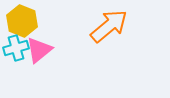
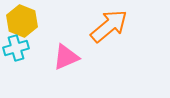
pink triangle: moved 27 px right, 7 px down; rotated 16 degrees clockwise
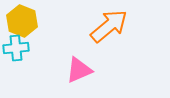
cyan cross: rotated 10 degrees clockwise
pink triangle: moved 13 px right, 13 px down
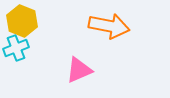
orange arrow: rotated 51 degrees clockwise
cyan cross: rotated 15 degrees counterclockwise
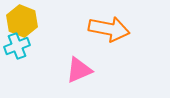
orange arrow: moved 3 px down
cyan cross: moved 1 px right, 2 px up
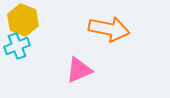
yellow hexagon: moved 1 px right, 1 px up
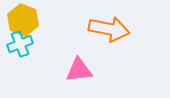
cyan cross: moved 3 px right, 2 px up
pink triangle: rotated 16 degrees clockwise
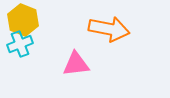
pink triangle: moved 3 px left, 6 px up
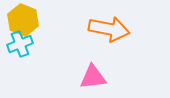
pink triangle: moved 17 px right, 13 px down
